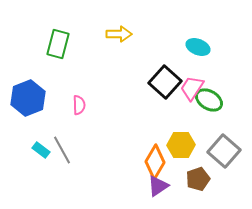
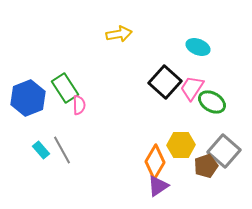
yellow arrow: rotated 10 degrees counterclockwise
green rectangle: moved 7 px right, 44 px down; rotated 48 degrees counterclockwise
green ellipse: moved 3 px right, 2 px down
cyan rectangle: rotated 12 degrees clockwise
brown pentagon: moved 8 px right, 13 px up
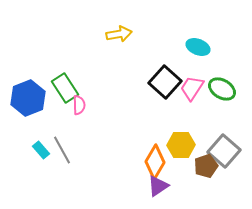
green ellipse: moved 10 px right, 13 px up
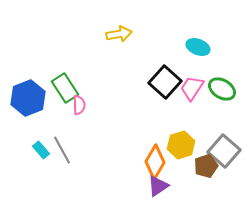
yellow hexagon: rotated 16 degrees counterclockwise
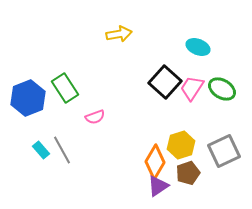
pink semicircle: moved 16 px right, 12 px down; rotated 72 degrees clockwise
gray square: rotated 24 degrees clockwise
brown pentagon: moved 18 px left, 7 px down
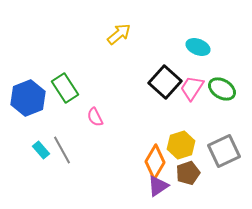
yellow arrow: rotated 30 degrees counterclockwise
pink semicircle: rotated 84 degrees clockwise
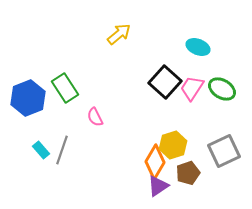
yellow hexagon: moved 8 px left
gray line: rotated 48 degrees clockwise
